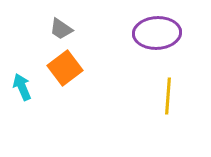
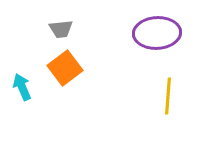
gray trapezoid: rotated 40 degrees counterclockwise
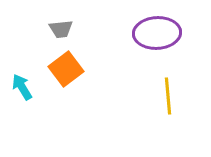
orange square: moved 1 px right, 1 px down
cyan arrow: rotated 8 degrees counterclockwise
yellow line: rotated 9 degrees counterclockwise
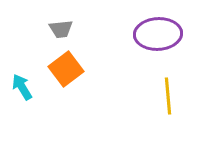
purple ellipse: moved 1 px right, 1 px down
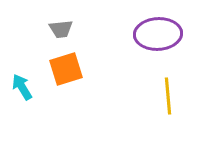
orange square: rotated 20 degrees clockwise
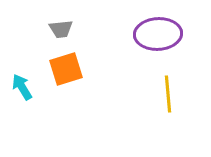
yellow line: moved 2 px up
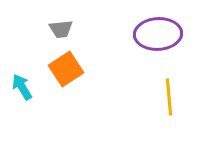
orange square: rotated 16 degrees counterclockwise
yellow line: moved 1 px right, 3 px down
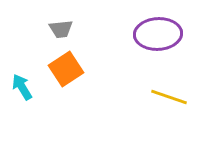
yellow line: rotated 66 degrees counterclockwise
